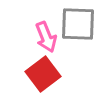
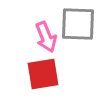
red square: rotated 28 degrees clockwise
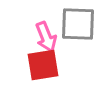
red square: moved 9 px up
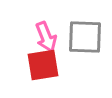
gray square: moved 7 px right, 13 px down
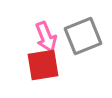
gray square: moved 2 px left, 1 px up; rotated 24 degrees counterclockwise
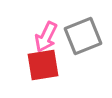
pink arrow: rotated 48 degrees clockwise
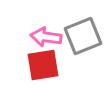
pink arrow: rotated 72 degrees clockwise
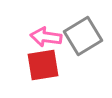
gray square: rotated 9 degrees counterclockwise
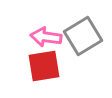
red square: moved 1 px right, 1 px down
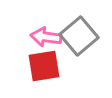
gray square: moved 4 px left; rotated 9 degrees counterclockwise
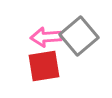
pink arrow: rotated 12 degrees counterclockwise
